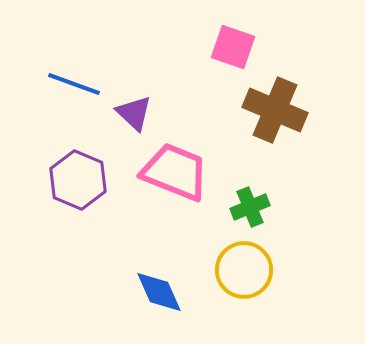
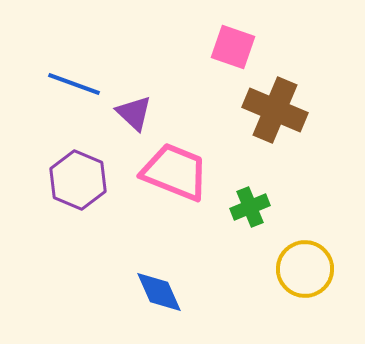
yellow circle: moved 61 px right, 1 px up
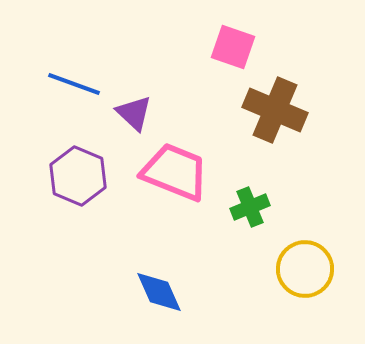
purple hexagon: moved 4 px up
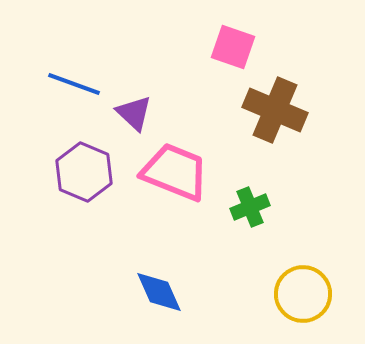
purple hexagon: moved 6 px right, 4 px up
yellow circle: moved 2 px left, 25 px down
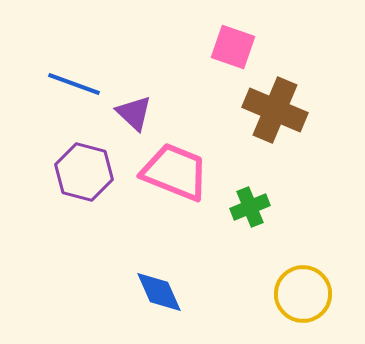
purple hexagon: rotated 8 degrees counterclockwise
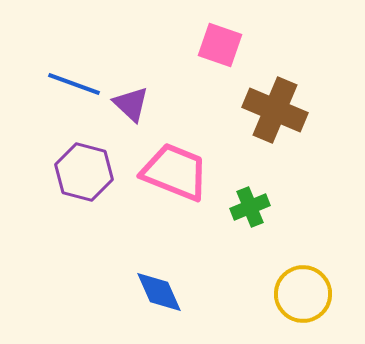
pink square: moved 13 px left, 2 px up
purple triangle: moved 3 px left, 9 px up
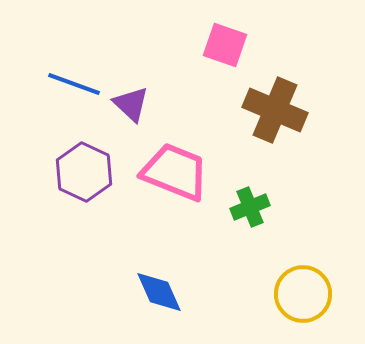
pink square: moved 5 px right
purple hexagon: rotated 10 degrees clockwise
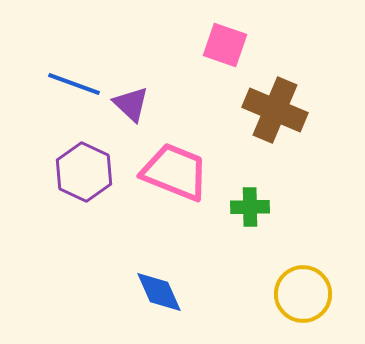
green cross: rotated 21 degrees clockwise
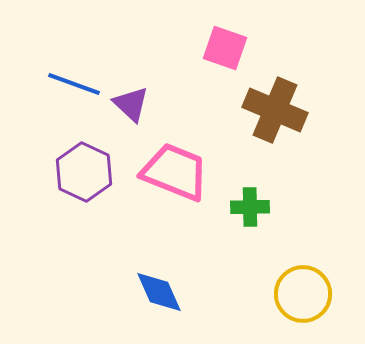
pink square: moved 3 px down
